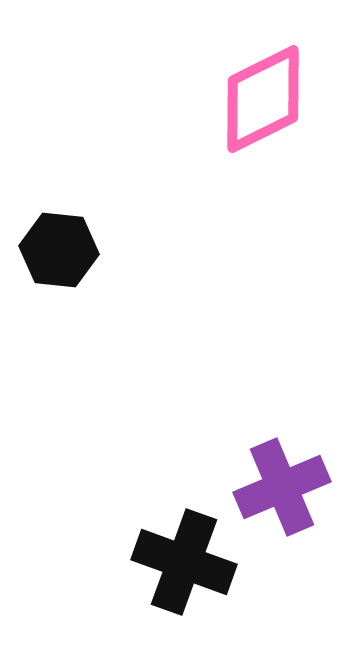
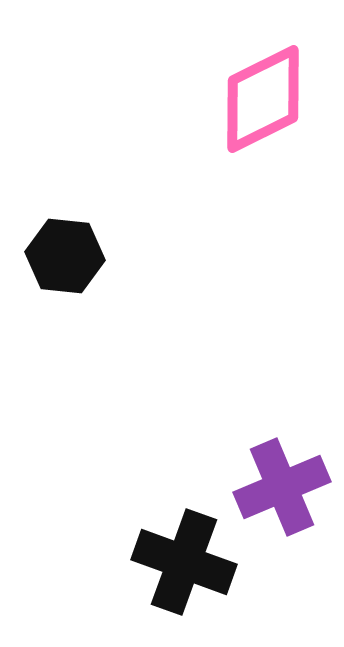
black hexagon: moved 6 px right, 6 px down
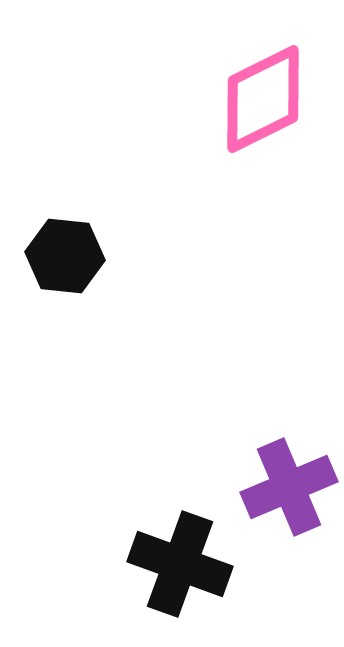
purple cross: moved 7 px right
black cross: moved 4 px left, 2 px down
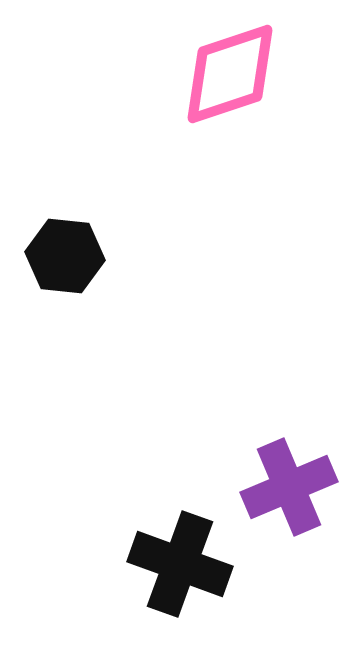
pink diamond: moved 33 px left, 25 px up; rotated 8 degrees clockwise
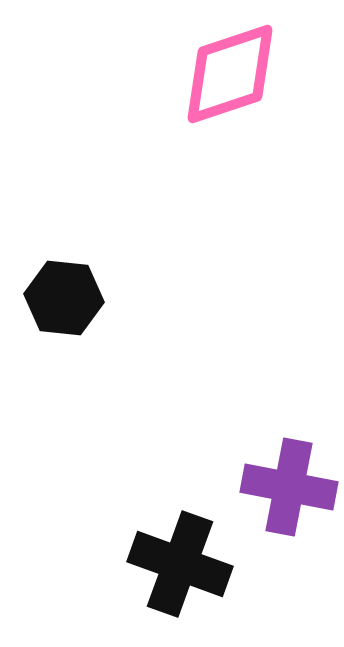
black hexagon: moved 1 px left, 42 px down
purple cross: rotated 34 degrees clockwise
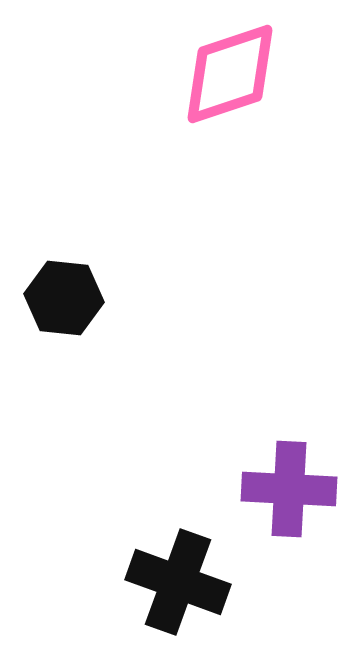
purple cross: moved 2 px down; rotated 8 degrees counterclockwise
black cross: moved 2 px left, 18 px down
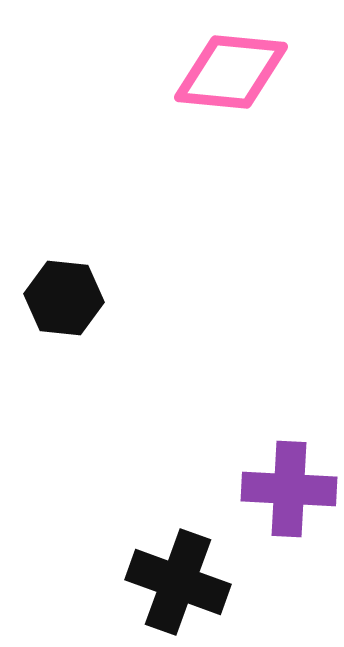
pink diamond: moved 1 px right, 2 px up; rotated 24 degrees clockwise
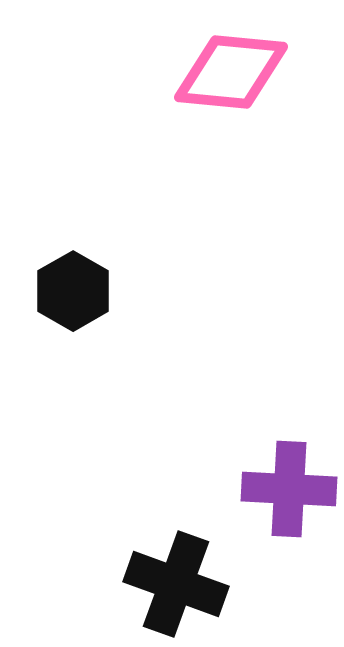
black hexagon: moved 9 px right, 7 px up; rotated 24 degrees clockwise
black cross: moved 2 px left, 2 px down
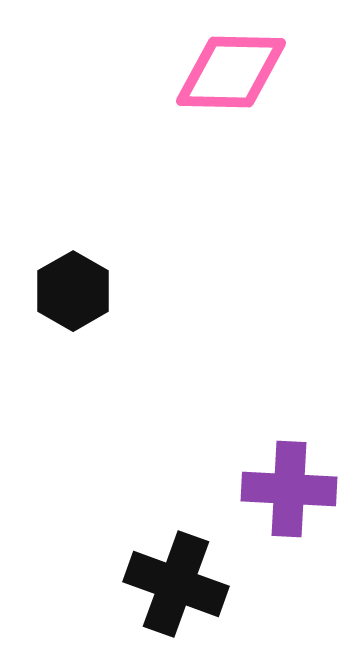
pink diamond: rotated 4 degrees counterclockwise
